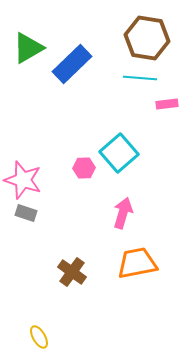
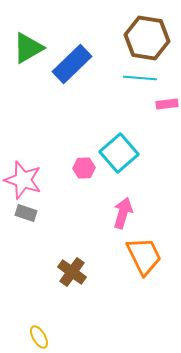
orange trapezoid: moved 7 px right, 7 px up; rotated 75 degrees clockwise
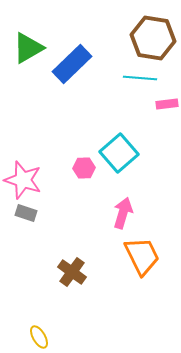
brown hexagon: moved 6 px right
orange trapezoid: moved 2 px left
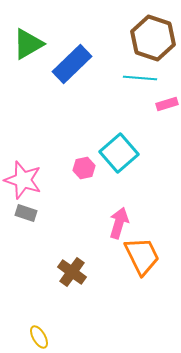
brown hexagon: rotated 9 degrees clockwise
green triangle: moved 4 px up
pink rectangle: rotated 10 degrees counterclockwise
pink hexagon: rotated 10 degrees counterclockwise
pink arrow: moved 4 px left, 10 px down
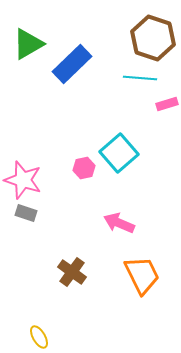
pink arrow: rotated 84 degrees counterclockwise
orange trapezoid: moved 19 px down
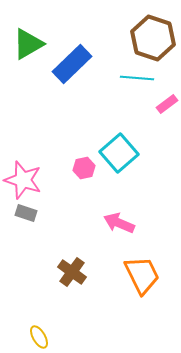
cyan line: moved 3 px left
pink rectangle: rotated 20 degrees counterclockwise
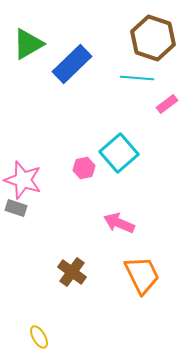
gray rectangle: moved 10 px left, 5 px up
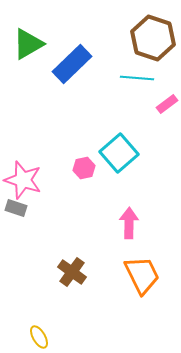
pink arrow: moved 10 px right; rotated 68 degrees clockwise
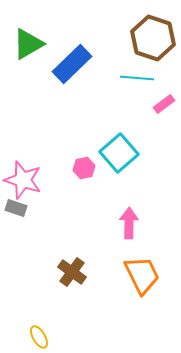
pink rectangle: moved 3 px left
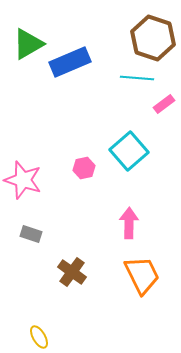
blue rectangle: moved 2 px left, 2 px up; rotated 21 degrees clockwise
cyan square: moved 10 px right, 2 px up
gray rectangle: moved 15 px right, 26 px down
